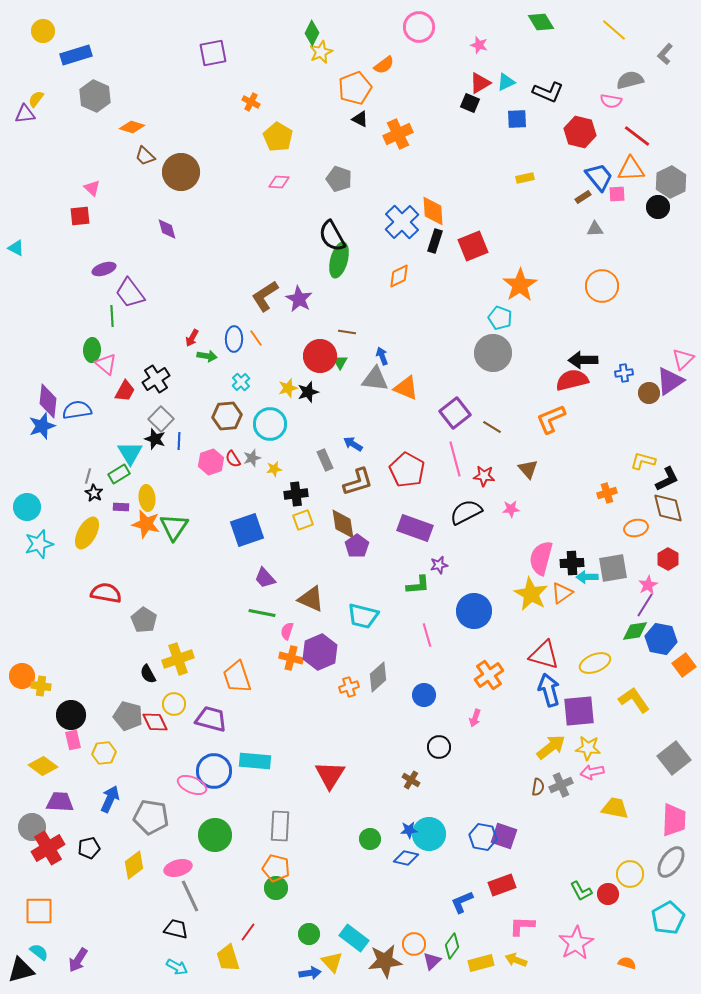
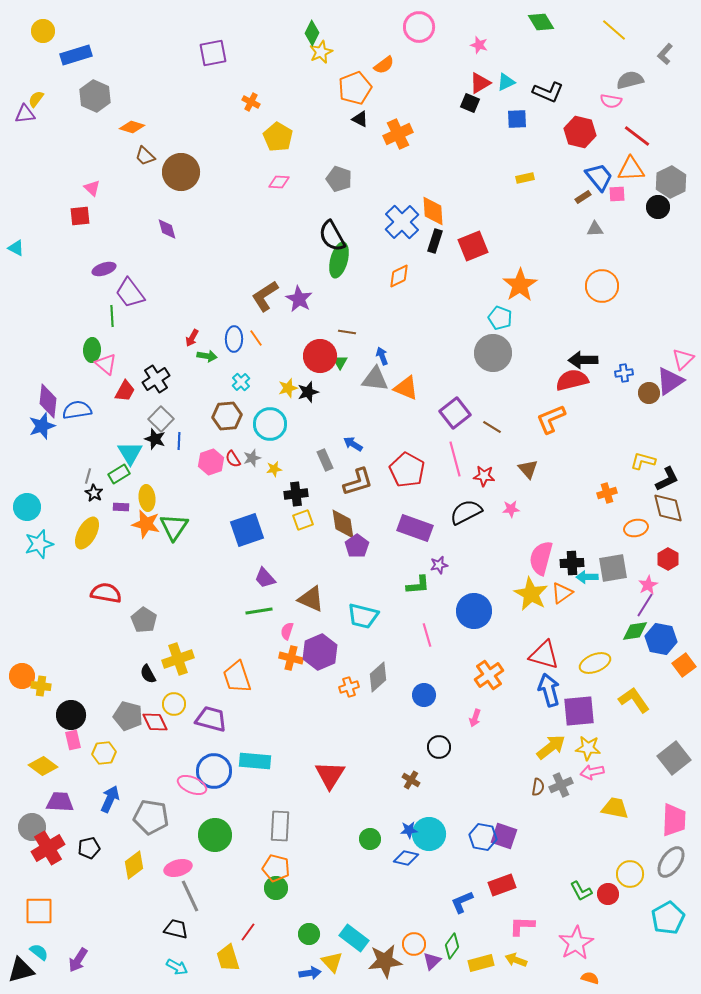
green line at (262, 613): moved 3 px left, 2 px up; rotated 20 degrees counterclockwise
orange semicircle at (627, 963): moved 37 px left, 15 px down
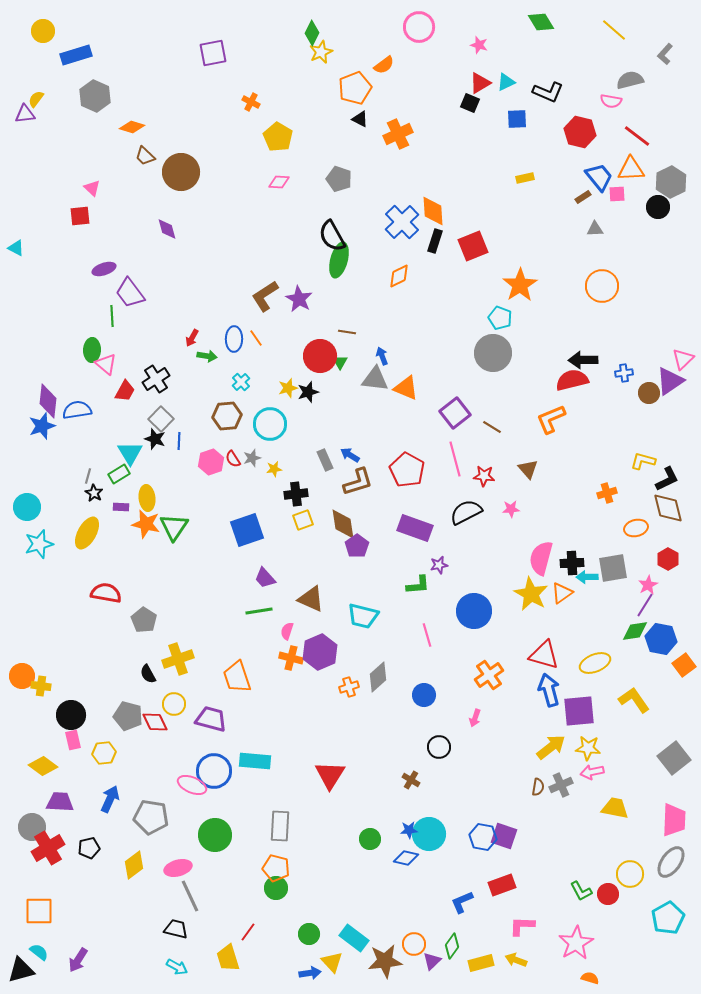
blue arrow at (353, 444): moved 3 px left, 11 px down
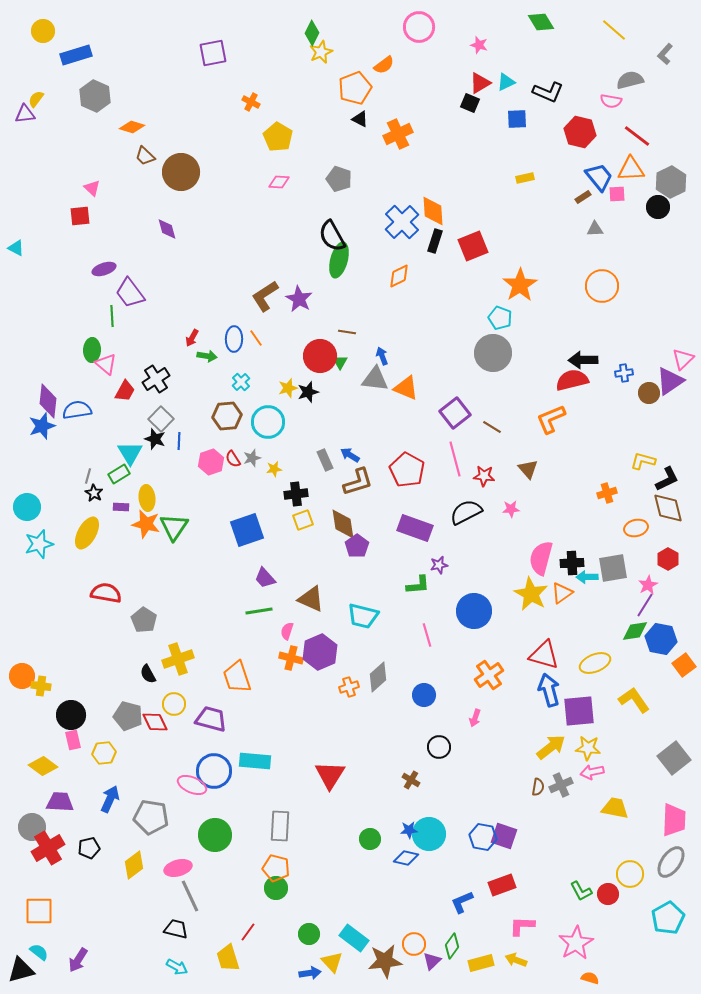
cyan circle at (270, 424): moved 2 px left, 2 px up
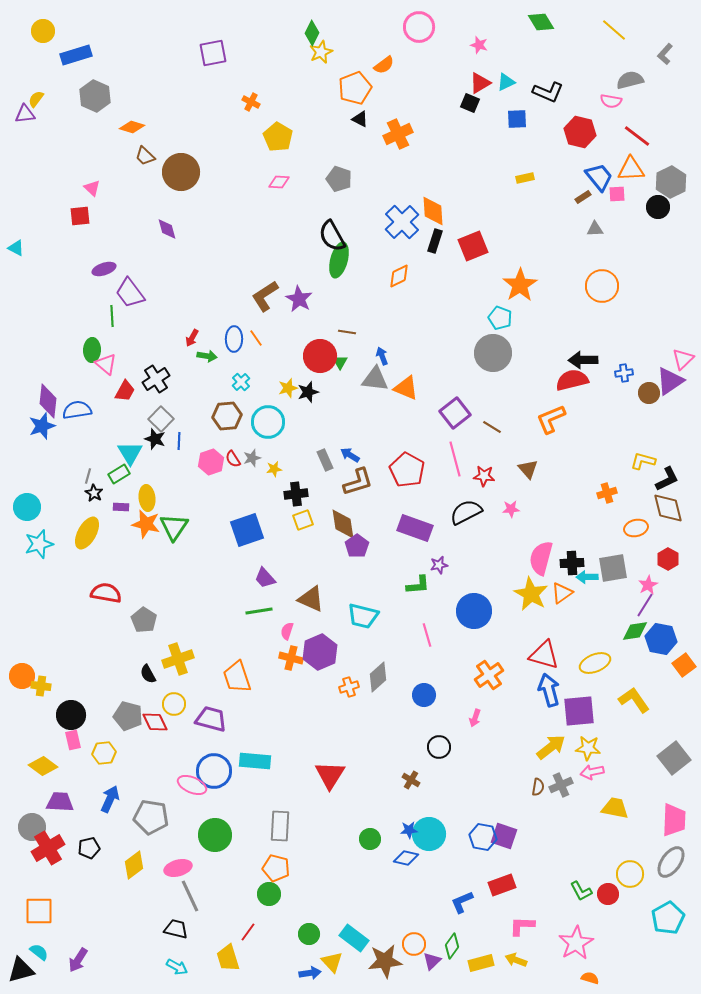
green circle at (276, 888): moved 7 px left, 6 px down
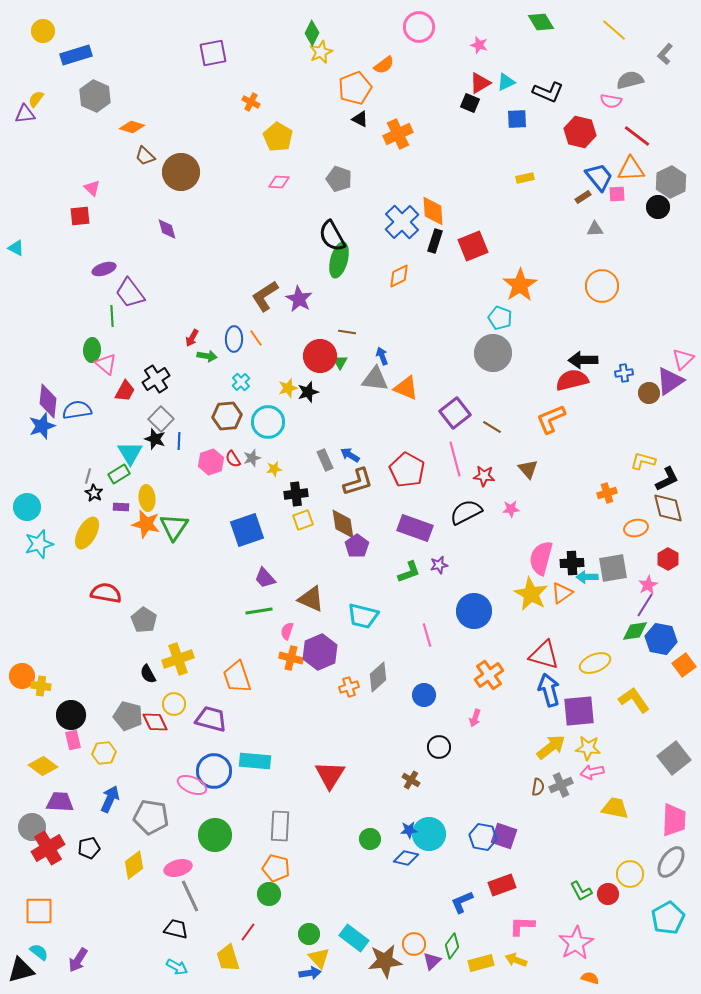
green L-shape at (418, 585): moved 9 px left, 13 px up; rotated 15 degrees counterclockwise
yellow triangle at (332, 962): moved 13 px left, 4 px up
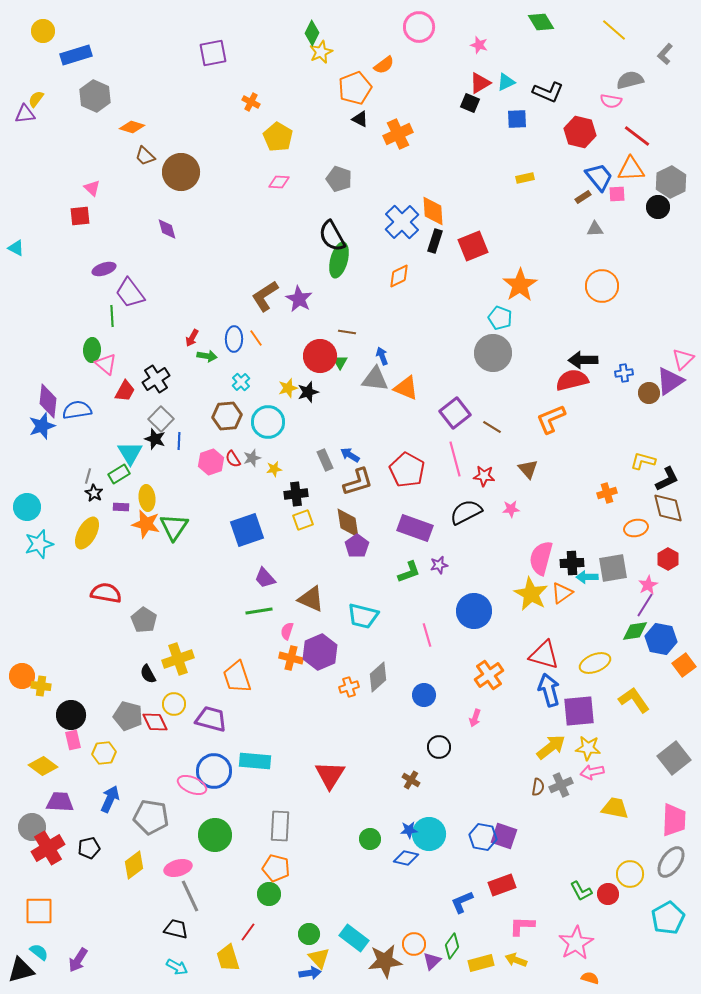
brown diamond at (343, 524): moved 5 px right, 1 px up
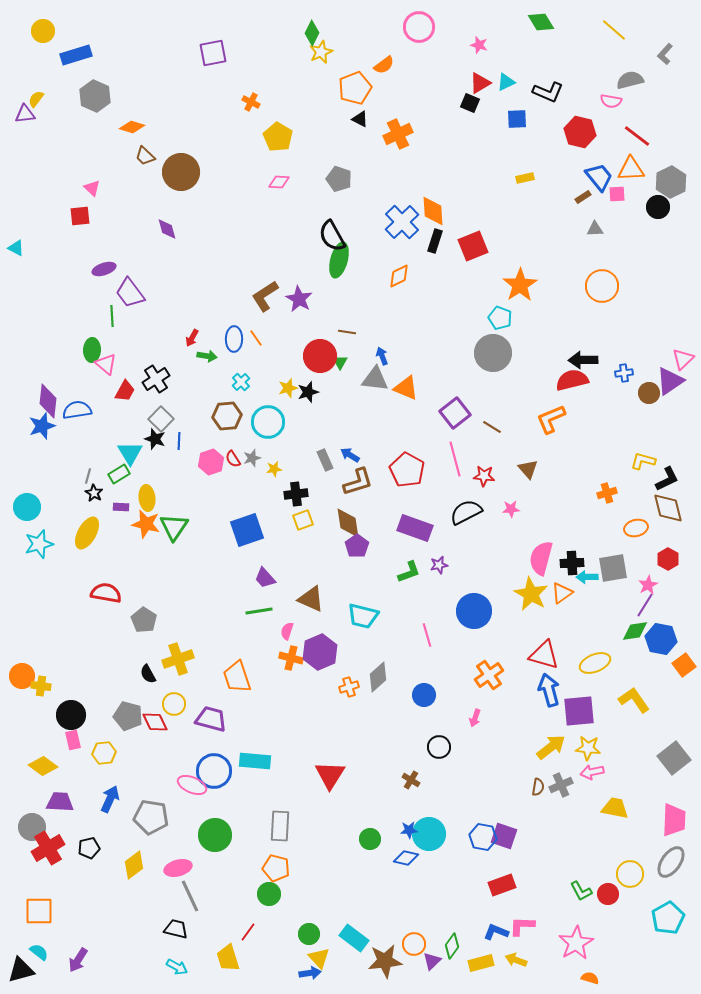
blue L-shape at (462, 902): moved 34 px right, 30 px down; rotated 45 degrees clockwise
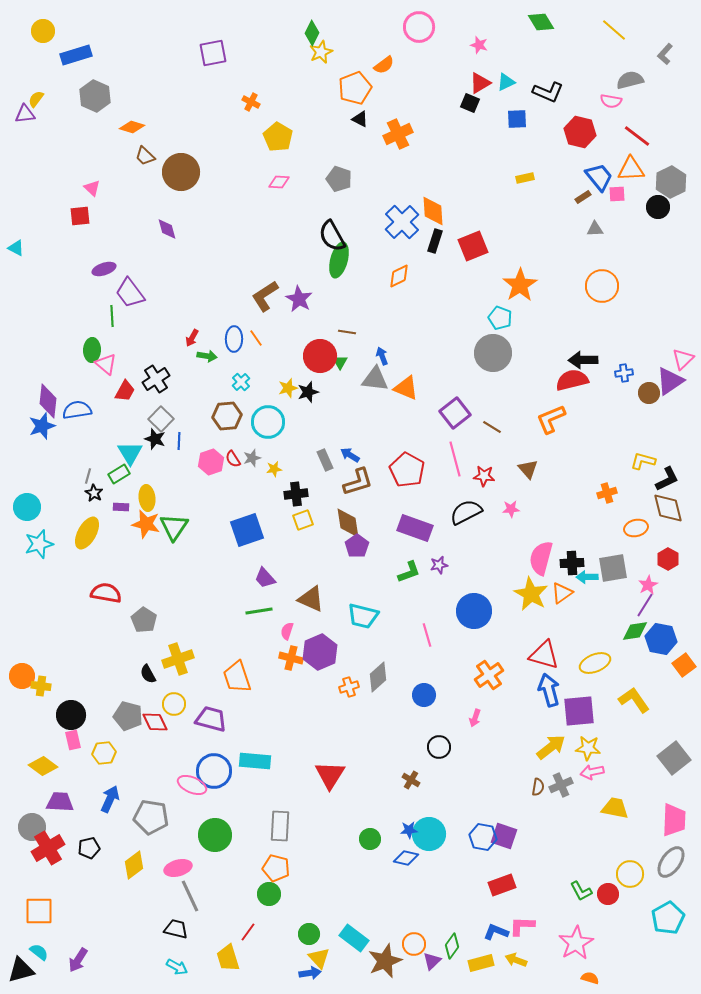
brown star at (385, 961): rotated 16 degrees counterclockwise
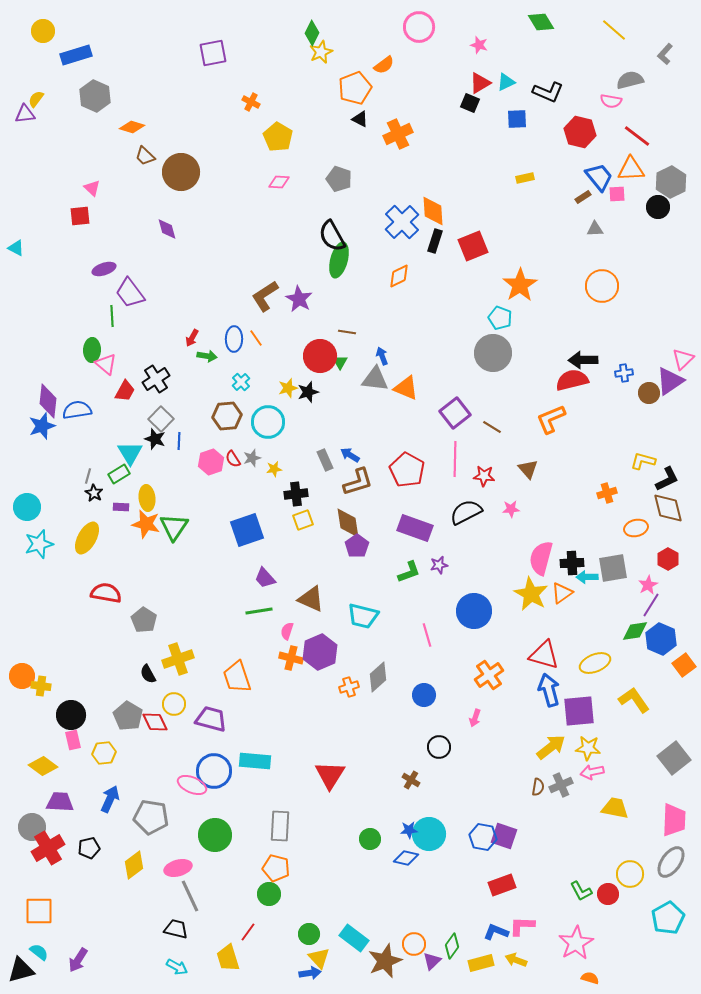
pink line at (455, 459): rotated 16 degrees clockwise
yellow ellipse at (87, 533): moved 5 px down
purple line at (645, 605): moved 6 px right
blue hexagon at (661, 639): rotated 12 degrees clockwise
gray pentagon at (128, 716): rotated 16 degrees clockwise
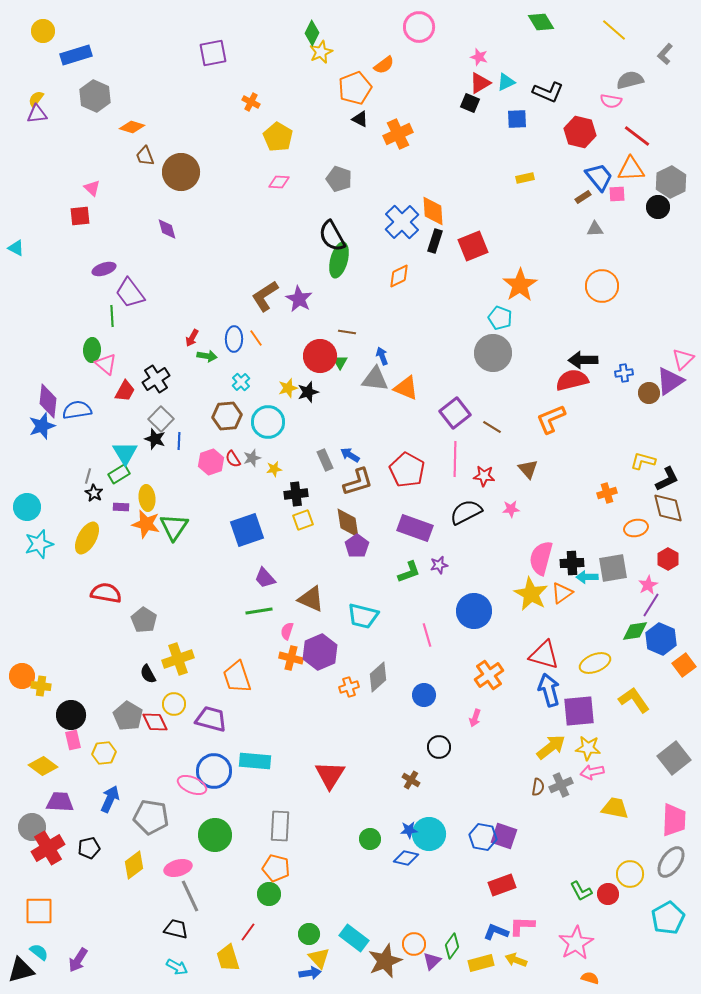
pink star at (479, 45): moved 12 px down
purple triangle at (25, 114): moved 12 px right
brown trapezoid at (145, 156): rotated 25 degrees clockwise
cyan triangle at (130, 453): moved 5 px left
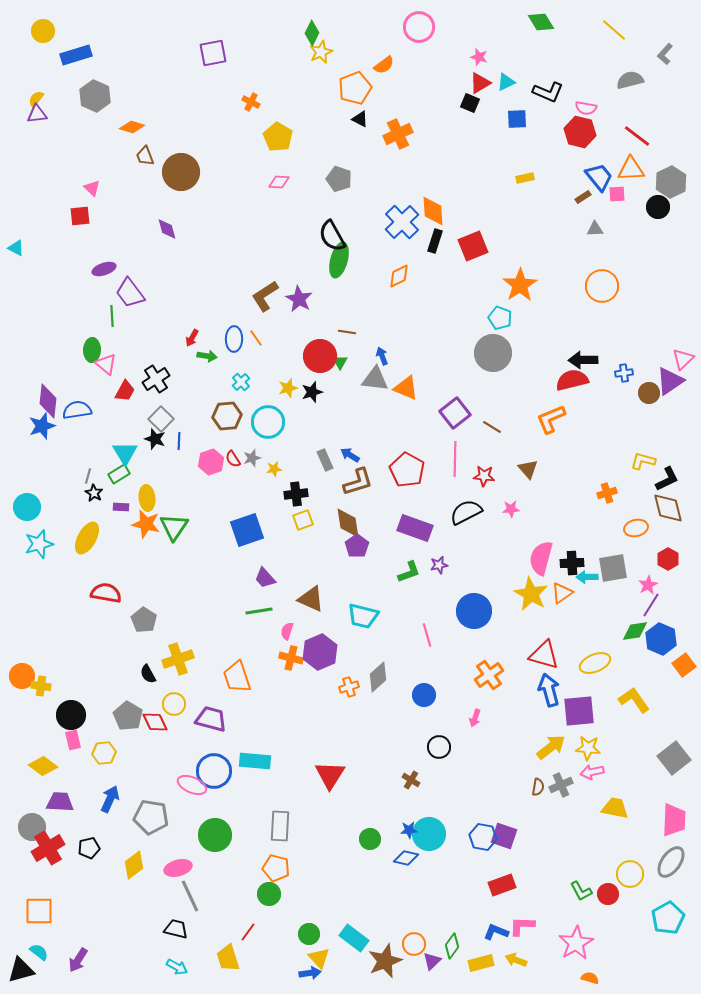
pink semicircle at (611, 101): moved 25 px left, 7 px down
black star at (308, 392): moved 4 px right
